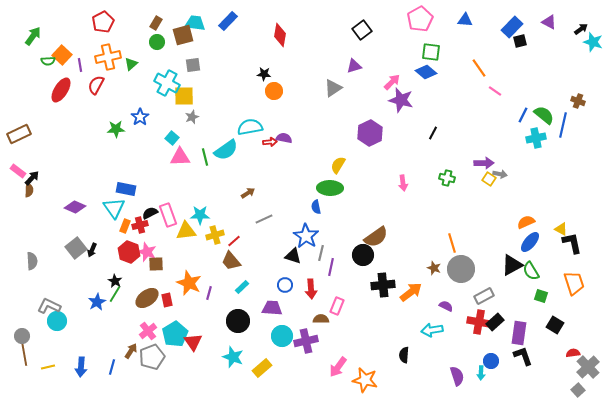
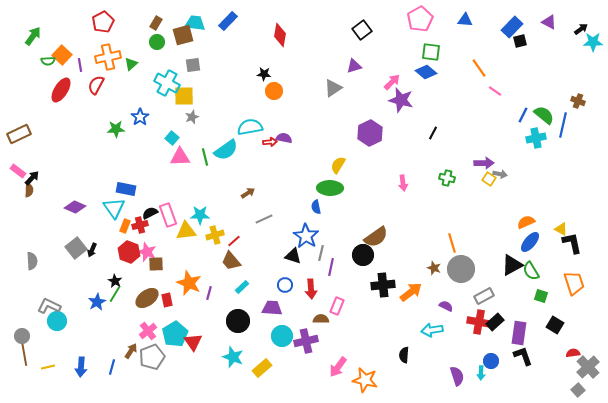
cyan star at (593, 42): rotated 18 degrees counterclockwise
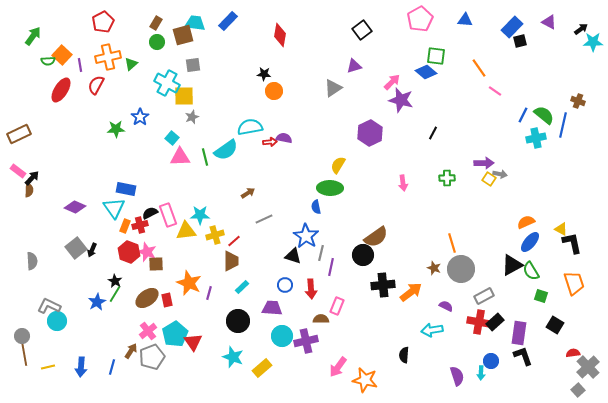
green square at (431, 52): moved 5 px right, 4 px down
green cross at (447, 178): rotated 14 degrees counterclockwise
brown trapezoid at (231, 261): rotated 140 degrees counterclockwise
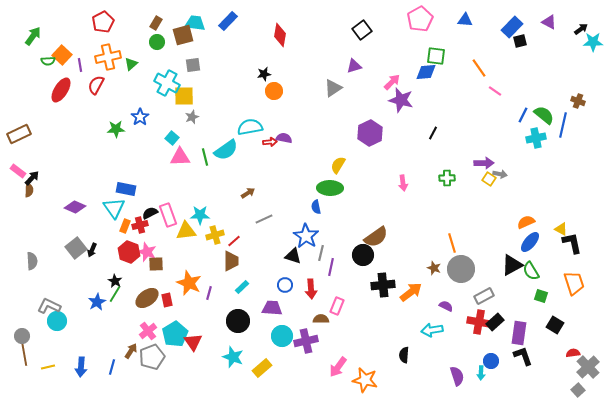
blue diamond at (426, 72): rotated 45 degrees counterclockwise
black star at (264, 74): rotated 16 degrees counterclockwise
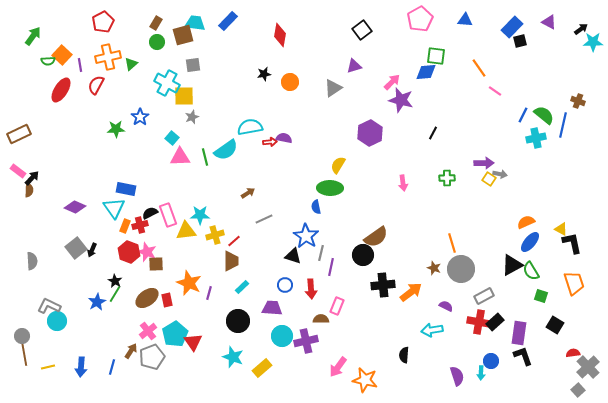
orange circle at (274, 91): moved 16 px right, 9 px up
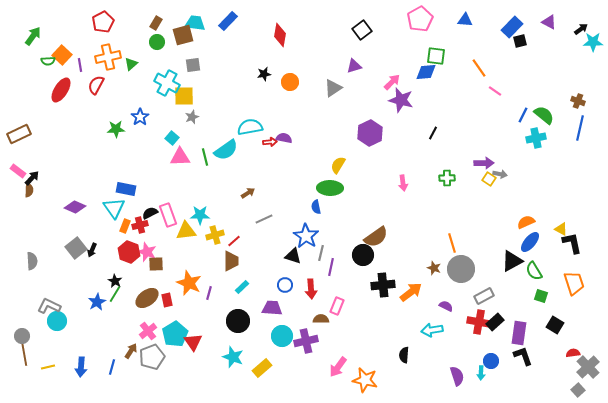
blue line at (563, 125): moved 17 px right, 3 px down
black triangle at (512, 265): moved 4 px up
green semicircle at (531, 271): moved 3 px right
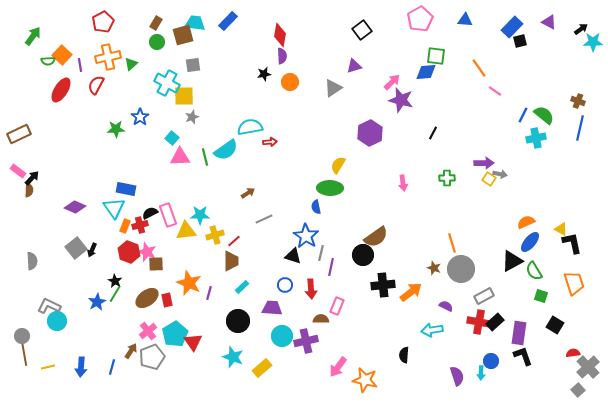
purple semicircle at (284, 138): moved 2 px left, 82 px up; rotated 77 degrees clockwise
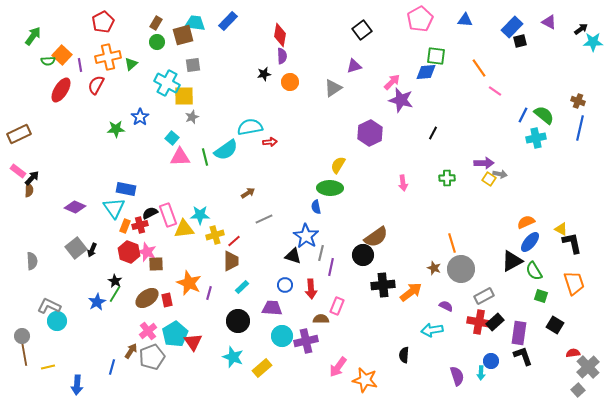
yellow triangle at (186, 231): moved 2 px left, 2 px up
blue arrow at (81, 367): moved 4 px left, 18 px down
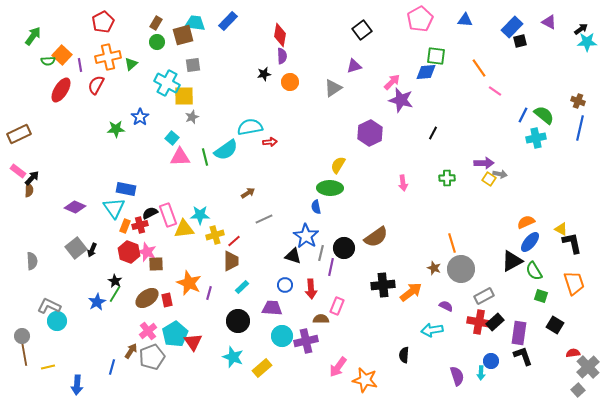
cyan star at (593, 42): moved 6 px left
black circle at (363, 255): moved 19 px left, 7 px up
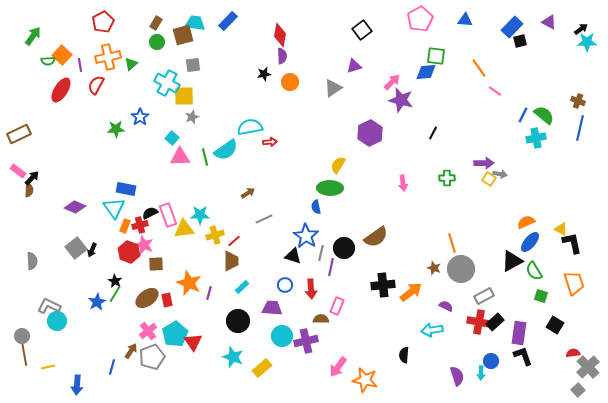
pink star at (147, 252): moved 3 px left, 7 px up
